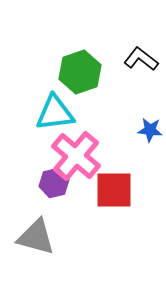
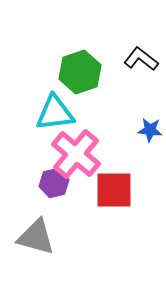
pink cross: moved 2 px up
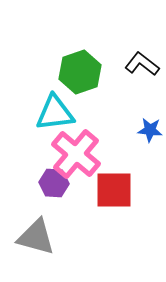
black L-shape: moved 1 px right, 5 px down
purple hexagon: rotated 16 degrees clockwise
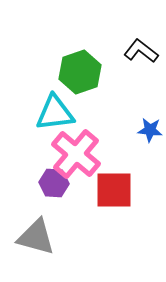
black L-shape: moved 1 px left, 13 px up
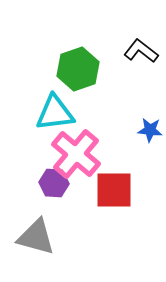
green hexagon: moved 2 px left, 3 px up
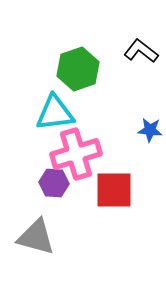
pink cross: rotated 33 degrees clockwise
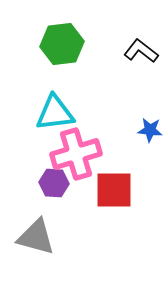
green hexagon: moved 16 px left, 25 px up; rotated 12 degrees clockwise
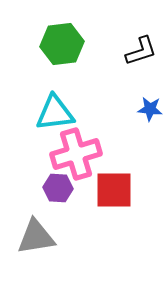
black L-shape: rotated 124 degrees clockwise
blue star: moved 21 px up
purple hexagon: moved 4 px right, 5 px down
gray triangle: rotated 24 degrees counterclockwise
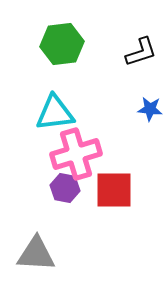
black L-shape: moved 1 px down
purple hexagon: moved 7 px right; rotated 8 degrees clockwise
gray triangle: moved 17 px down; rotated 12 degrees clockwise
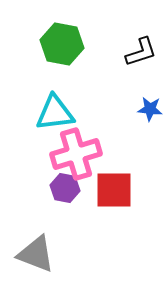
green hexagon: rotated 18 degrees clockwise
gray triangle: rotated 18 degrees clockwise
